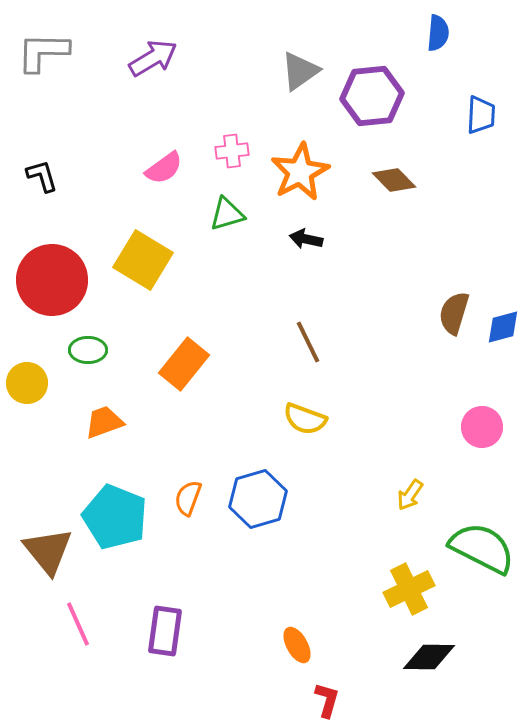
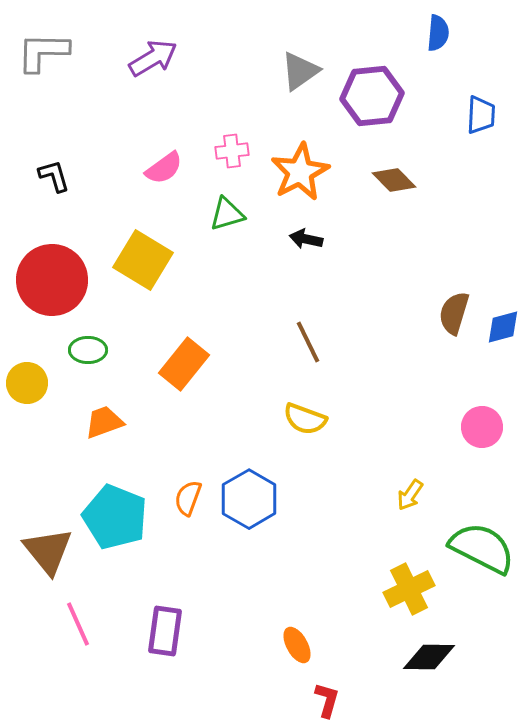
black L-shape: moved 12 px right
blue hexagon: moved 9 px left; rotated 14 degrees counterclockwise
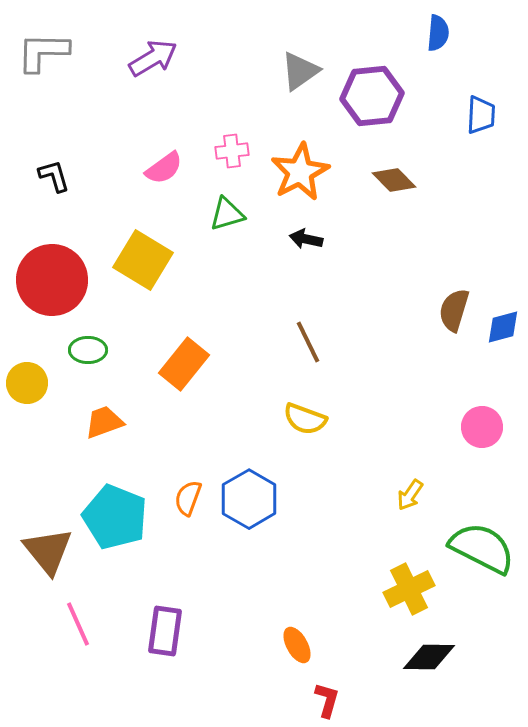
brown semicircle: moved 3 px up
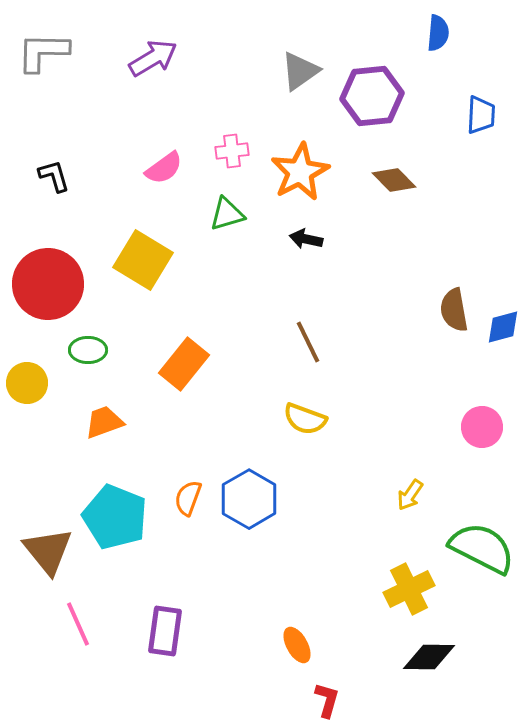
red circle: moved 4 px left, 4 px down
brown semicircle: rotated 27 degrees counterclockwise
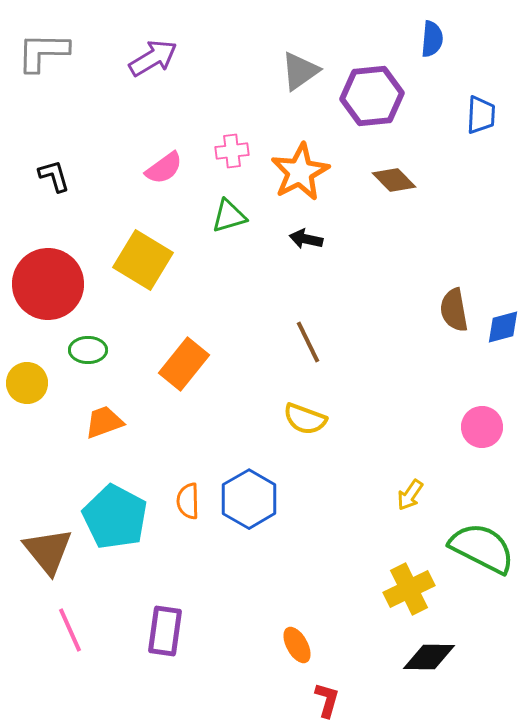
blue semicircle: moved 6 px left, 6 px down
green triangle: moved 2 px right, 2 px down
orange semicircle: moved 3 px down; rotated 21 degrees counterclockwise
cyan pentagon: rotated 6 degrees clockwise
pink line: moved 8 px left, 6 px down
